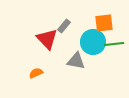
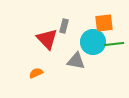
gray rectangle: rotated 24 degrees counterclockwise
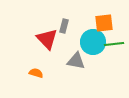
orange semicircle: rotated 40 degrees clockwise
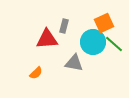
orange square: rotated 18 degrees counterclockwise
red triangle: rotated 50 degrees counterclockwise
green line: rotated 48 degrees clockwise
gray triangle: moved 2 px left, 2 px down
orange semicircle: rotated 120 degrees clockwise
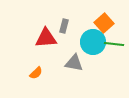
orange square: rotated 18 degrees counterclockwise
red triangle: moved 1 px left, 1 px up
green line: rotated 36 degrees counterclockwise
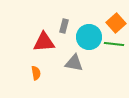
orange square: moved 12 px right
red triangle: moved 2 px left, 4 px down
cyan circle: moved 4 px left, 5 px up
orange semicircle: rotated 56 degrees counterclockwise
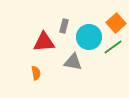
green line: moved 1 px left, 3 px down; rotated 42 degrees counterclockwise
gray triangle: moved 1 px left, 1 px up
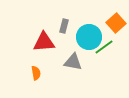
green line: moved 9 px left
